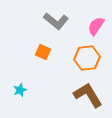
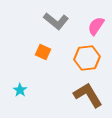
cyan star: rotated 16 degrees counterclockwise
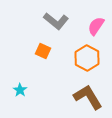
orange square: moved 1 px up
orange hexagon: rotated 25 degrees counterclockwise
brown L-shape: moved 2 px down
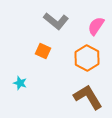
cyan star: moved 7 px up; rotated 16 degrees counterclockwise
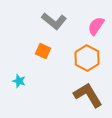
gray L-shape: moved 2 px left
cyan star: moved 1 px left, 2 px up
brown L-shape: moved 2 px up
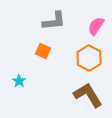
gray L-shape: rotated 45 degrees counterclockwise
orange hexagon: moved 2 px right
cyan star: rotated 16 degrees clockwise
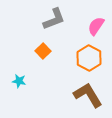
gray L-shape: moved 2 px up; rotated 15 degrees counterclockwise
orange square: rotated 21 degrees clockwise
cyan star: rotated 24 degrees counterclockwise
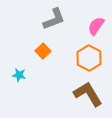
cyan star: moved 6 px up
brown L-shape: moved 1 px up
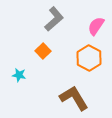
gray L-shape: rotated 20 degrees counterclockwise
brown L-shape: moved 14 px left, 4 px down
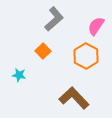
orange hexagon: moved 3 px left, 2 px up
brown L-shape: rotated 12 degrees counterclockwise
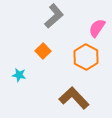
gray L-shape: moved 3 px up
pink semicircle: moved 1 px right, 2 px down
orange hexagon: moved 1 px down
